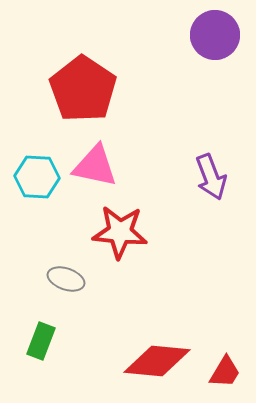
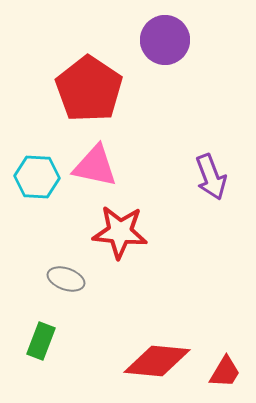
purple circle: moved 50 px left, 5 px down
red pentagon: moved 6 px right
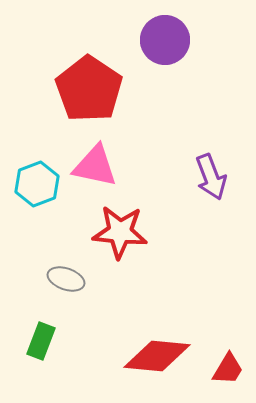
cyan hexagon: moved 7 px down; rotated 24 degrees counterclockwise
red diamond: moved 5 px up
red trapezoid: moved 3 px right, 3 px up
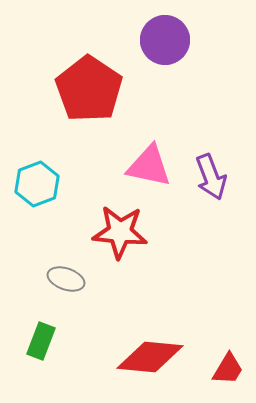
pink triangle: moved 54 px right
red diamond: moved 7 px left, 1 px down
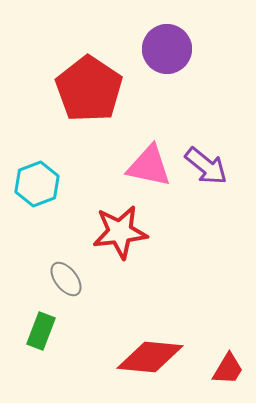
purple circle: moved 2 px right, 9 px down
purple arrow: moved 5 px left, 11 px up; rotated 30 degrees counterclockwise
red star: rotated 12 degrees counterclockwise
gray ellipse: rotated 33 degrees clockwise
green rectangle: moved 10 px up
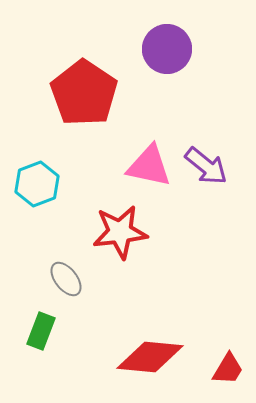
red pentagon: moved 5 px left, 4 px down
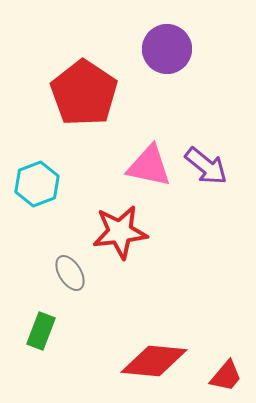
gray ellipse: moved 4 px right, 6 px up; rotated 6 degrees clockwise
red diamond: moved 4 px right, 4 px down
red trapezoid: moved 2 px left, 7 px down; rotated 9 degrees clockwise
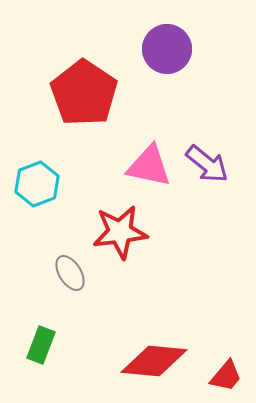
purple arrow: moved 1 px right, 2 px up
green rectangle: moved 14 px down
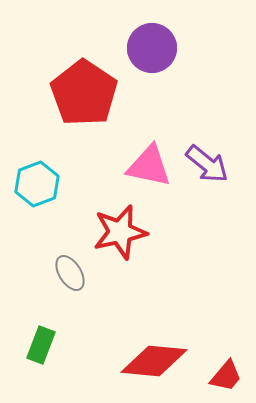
purple circle: moved 15 px left, 1 px up
red star: rotated 6 degrees counterclockwise
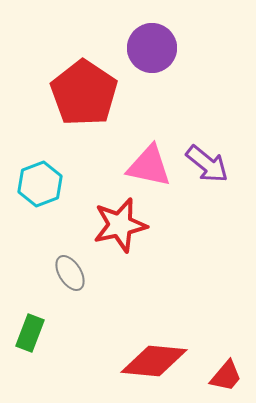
cyan hexagon: moved 3 px right
red star: moved 7 px up
green rectangle: moved 11 px left, 12 px up
